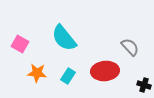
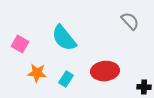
gray semicircle: moved 26 px up
cyan rectangle: moved 2 px left, 3 px down
black cross: moved 2 px down; rotated 16 degrees counterclockwise
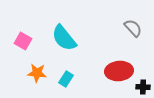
gray semicircle: moved 3 px right, 7 px down
pink square: moved 3 px right, 3 px up
red ellipse: moved 14 px right
black cross: moved 1 px left
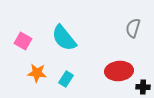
gray semicircle: rotated 120 degrees counterclockwise
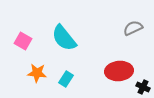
gray semicircle: rotated 48 degrees clockwise
black cross: rotated 24 degrees clockwise
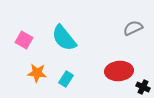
pink square: moved 1 px right, 1 px up
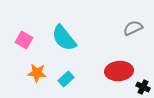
cyan rectangle: rotated 14 degrees clockwise
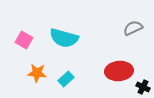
cyan semicircle: rotated 36 degrees counterclockwise
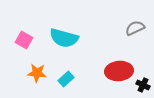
gray semicircle: moved 2 px right
black cross: moved 2 px up
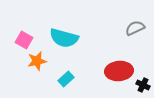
orange star: moved 12 px up; rotated 18 degrees counterclockwise
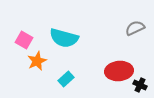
orange star: rotated 12 degrees counterclockwise
black cross: moved 3 px left
